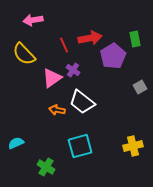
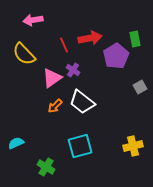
purple pentagon: moved 3 px right
orange arrow: moved 2 px left, 4 px up; rotated 56 degrees counterclockwise
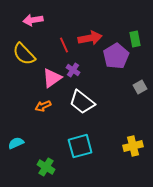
orange arrow: moved 12 px left; rotated 21 degrees clockwise
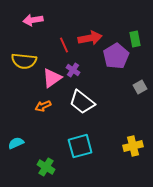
yellow semicircle: moved 7 px down; rotated 40 degrees counterclockwise
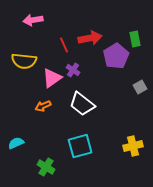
white trapezoid: moved 2 px down
